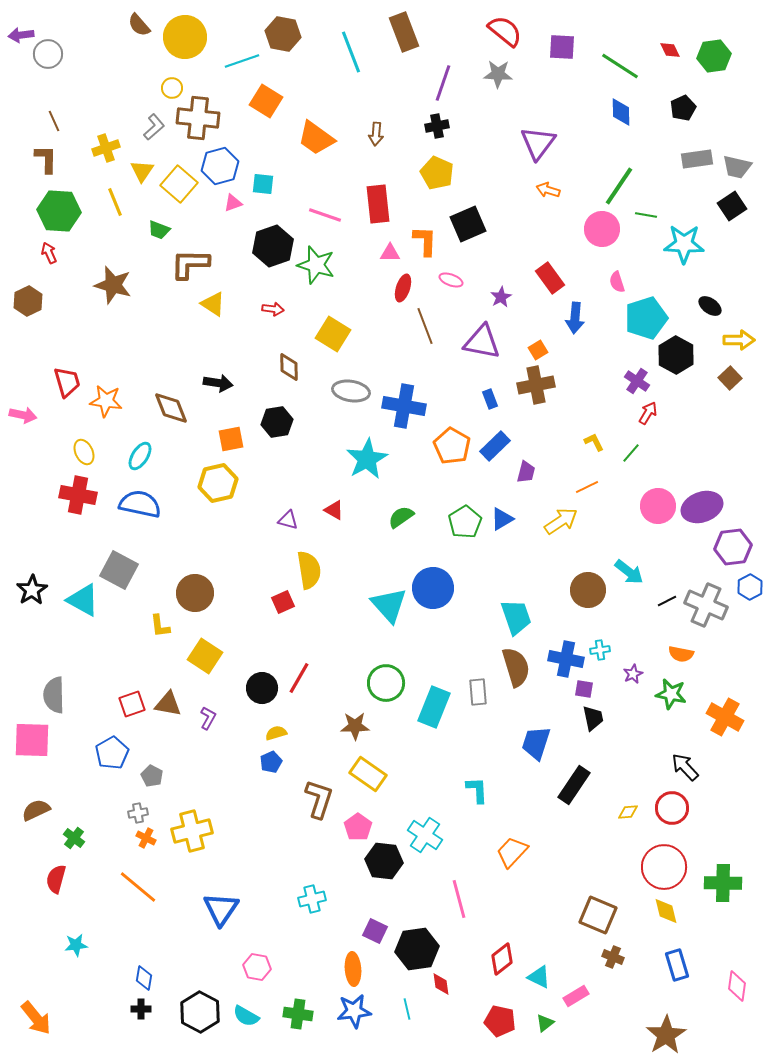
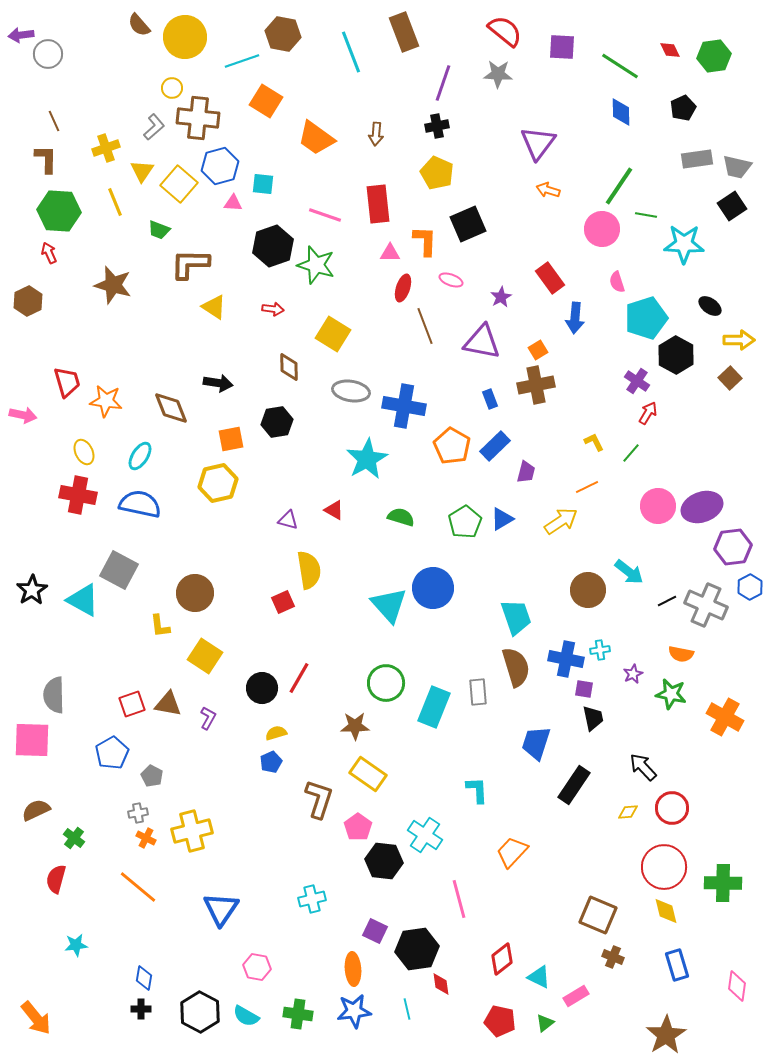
pink triangle at (233, 203): rotated 24 degrees clockwise
yellow triangle at (213, 304): moved 1 px right, 3 px down
green semicircle at (401, 517): rotated 52 degrees clockwise
black arrow at (685, 767): moved 42 px left
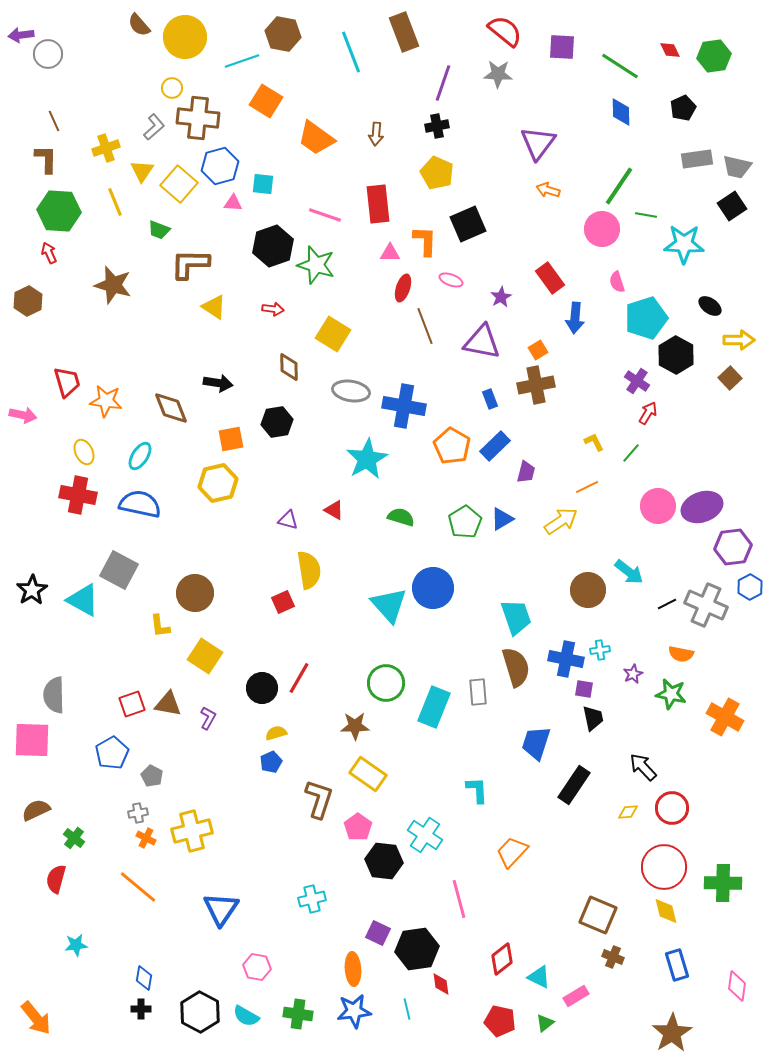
black line at (667, 601): moved 3 px down
purple square at (375, 931): moved 3 px right, 2 px down
brown star at (666, 1035): moved 6 px right, 2 px up
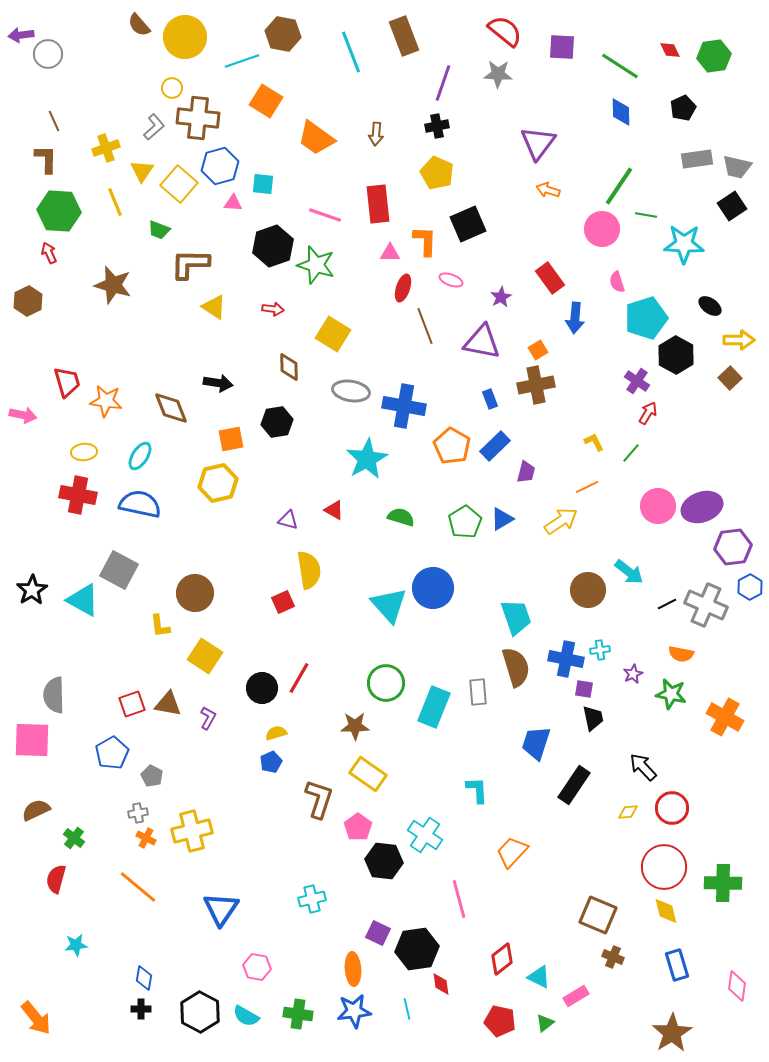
brown rectangle at (404, 32): moved 4 px down
yellow ellipse at (84, 452): rotated 70 degrees counterclockwise
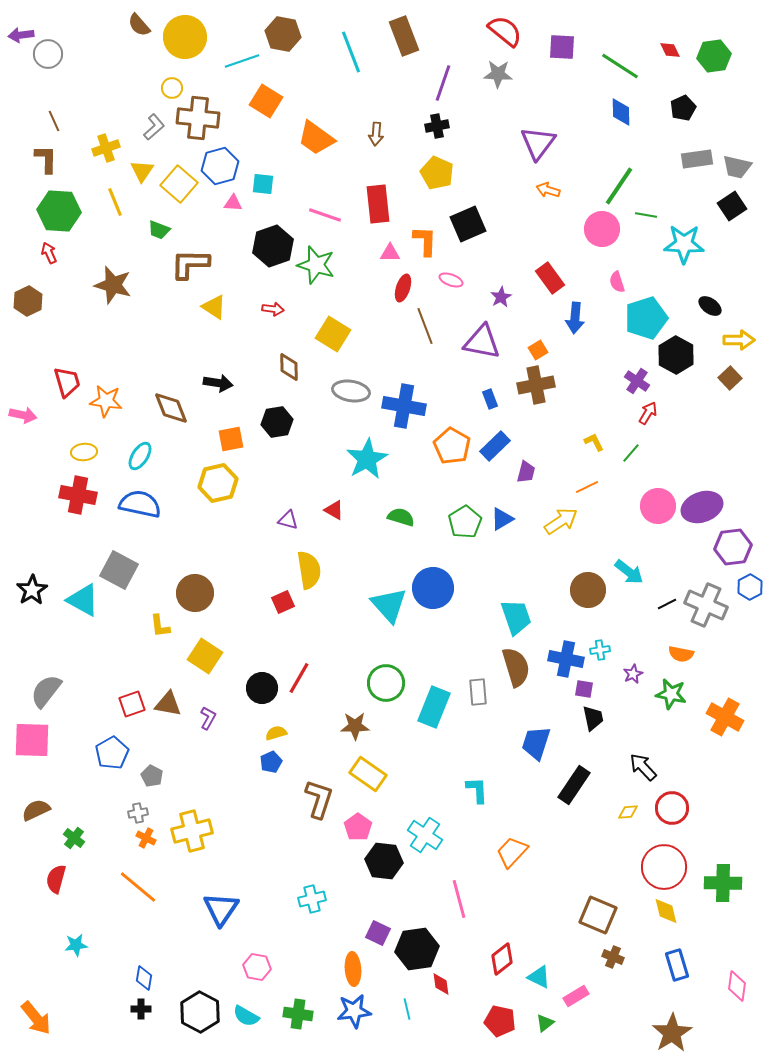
gray semicircle at (54, 695): moved 8 px left, 4 px up; rotated 39 degrees clockwise
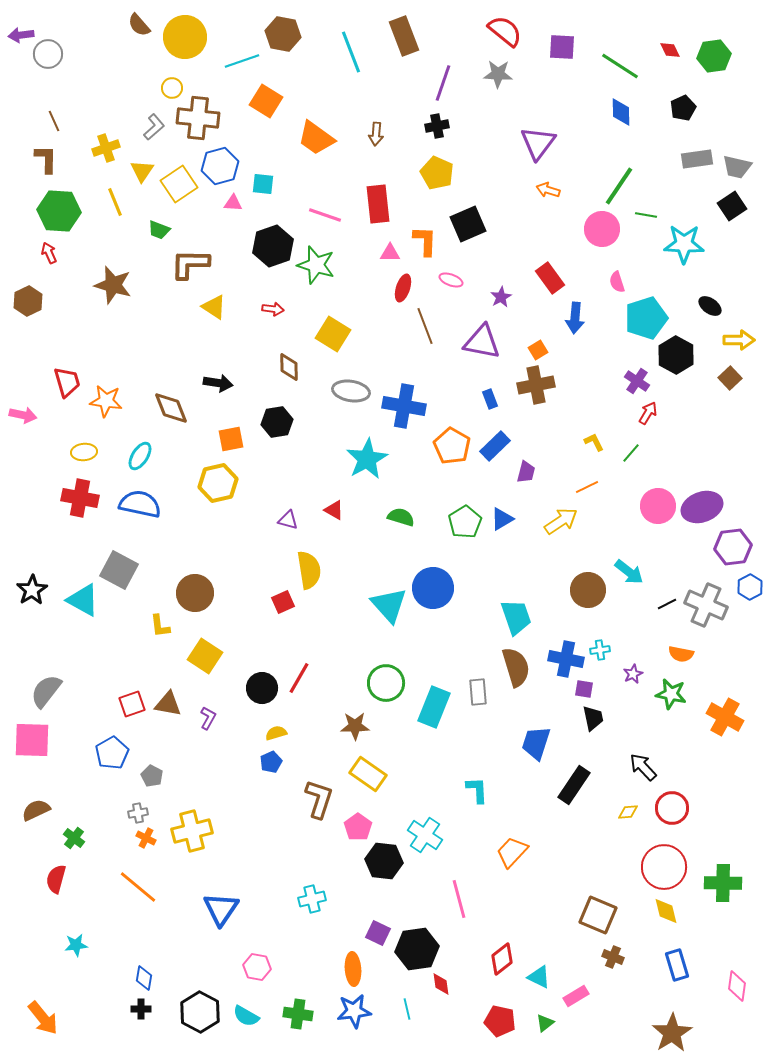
yellow square at (179, 184): rotated 15 degrees clockwise
red cross at (78, 495): moved 2 px right, 3 px down
orange arrow at (36, 1018): moved 7 px right
